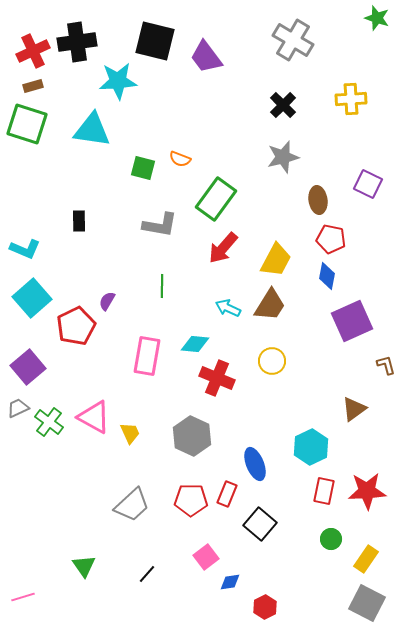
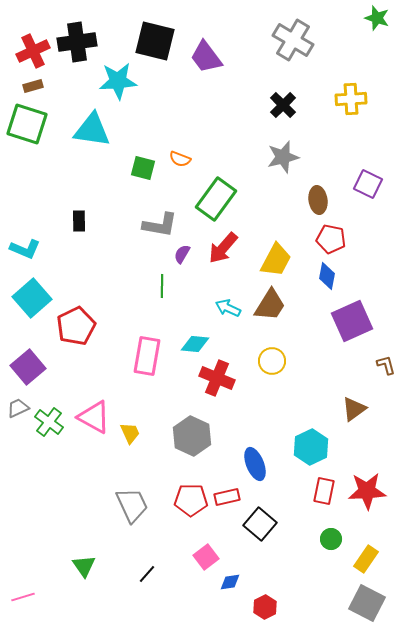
purple semicircle at (107, 301): moved 75 px right, 47 px up
red rectangle at (227, 494): moved 3 px down; rotated 55 degrees clockwise
gray trapezoid at (132, 505): rotated 72 degrees counterclockwise
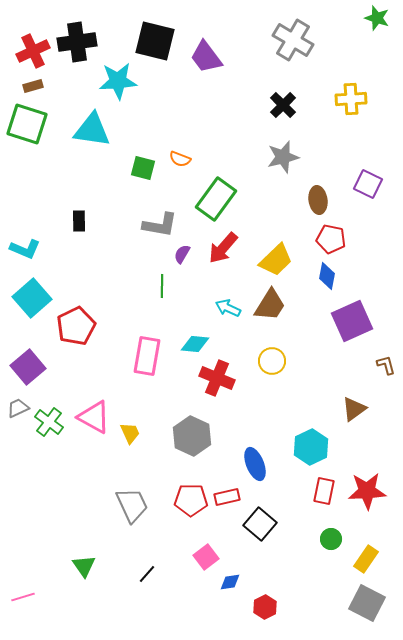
yellow trapezoid at (276, 260): rotated 18 degrees clockwise
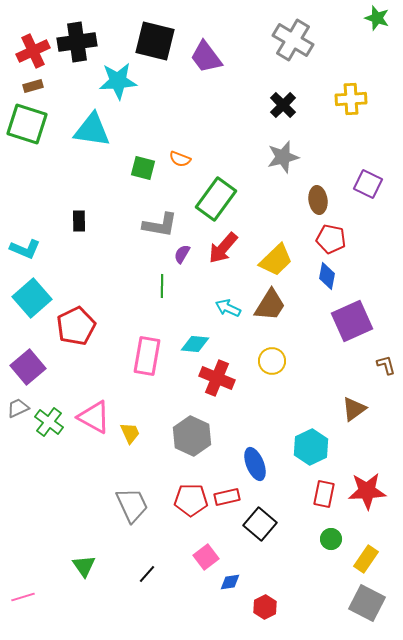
red rectangle at (324, 491): moved 3 px down
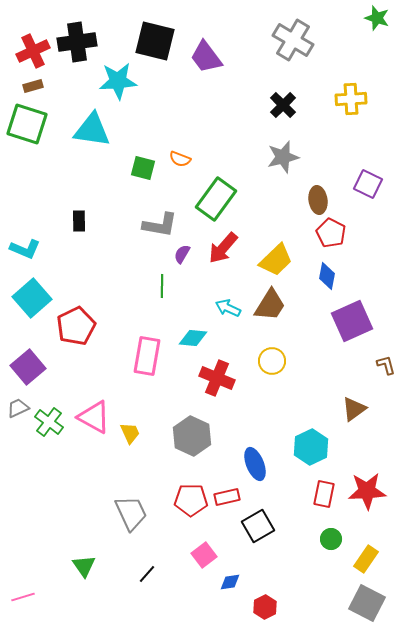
red pentagon at (331, 239): moved 6 px up; rotated 16 degrees clockwise
cyan diamond at (195, 344): moved 2 px left, 6 px up
gray trapezoid at (132, 505): moved 1 px left, 8 px down
black square at (260, 524): moved 2 px left, 2 px down; rotated 20 degrees clockwise
pink square at (206, 557): moved 2 px left, 2 px up
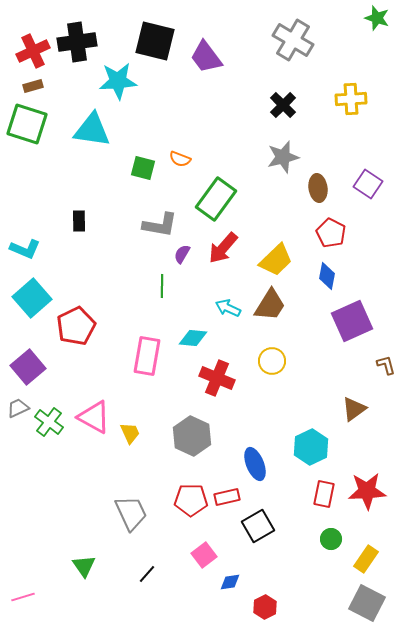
purple square at (368, 184): rotated 8 degrees clockwise
brown ellipse at (318, 200): moved 12 px up
